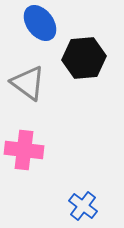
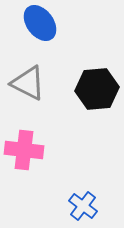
black hexagon: moved 13 px right, 31 px down
gray triangle: rotated 9 degrees counterclockwise
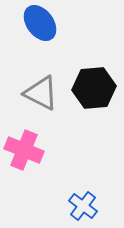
gray triangle: moved 13 px right, 10 px down
black hexagon: moved 3 px left, 1 px up
pink cross: rotated 15 degrees clockwise
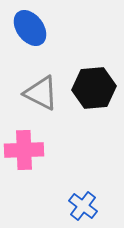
blue ellipse: moved 10 px left, 5 px down
pink cross: rotated 24 degrees counterclockwise
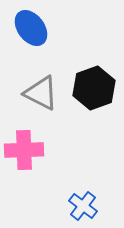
blue ellipse: moved 1 px right
black hexagon: rotated 15 degrees counterclockwise
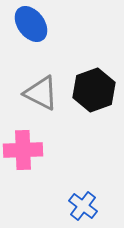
blue ellipse: moved 4 px up
black hexagon: moved 2 px down
pink cross: moved 1 px left
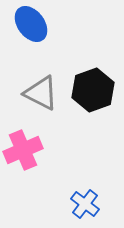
black hexagon: moved 1 px left
pink cross: rotated 21 degrees counterclockwise
blue cross: moved 2 px right, 2 px up
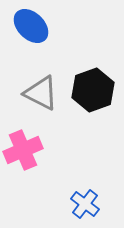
blue ellipse: moved 2 px down; rotated 9 degrees counterclockwise
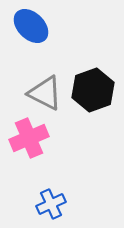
gray triangle: moved 4 px right
pink cross: moved 6 px right, 12 px up
blue cross: moved 34 px left; rotated 28 degrees clockwise
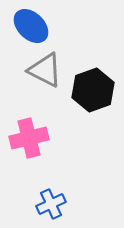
gray triangle: moved 23 px up
pink cross: rotated 9 degrees clockwise
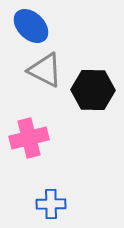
black hexagon: rotated 21 degrees clockwise
blue cross: rotated 24 degrees clockwise
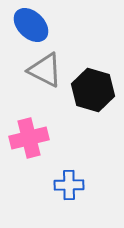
blue ellipse: moved 1 px up
black hexagon: rotated 15 degrees clockwise
blue cross: moved 18 px right, 19 px up
